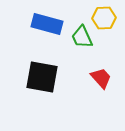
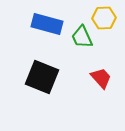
black square: rotated 12 degrees clockwise
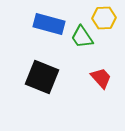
blue rectangle: moved 2 px right
green trapezoid: rotated 10 degrees counterclockwise
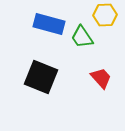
yellow hexagon: moved 1 px right, 3 px up
black square: moved 1 px left
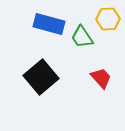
yellow hexagon: moved 3 px right, 4 px down
black square: rotated 28 degrees clockwise
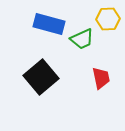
green trapezoid: moved 2 px down; rotated 80 degrees counterclockwise
red trapezoid: rotated 30 degrees clockwise
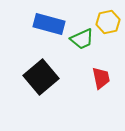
yellow hexagon: moved 3 px down; rotated 10 degrees counterclockwise
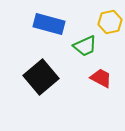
yellow hexagon: moved 2 px right
green trapezoid: moved 3 px right, 7 px down
red trapezoid: rotated 50 degrees counterclockwise
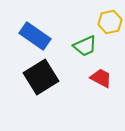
blue rectangle: moved 14 px left, 12 px down; rotated 20 degrees clockwise
black square: rotated 8 degrees clockwise
